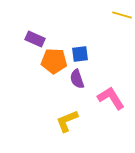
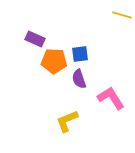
purple semicircle: moved 2 px right
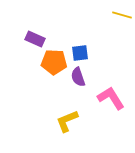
blue square: moved 1 px up
orange pentagon: moved 1 px down
purple semicircle: moved 1 px left, 2 px up
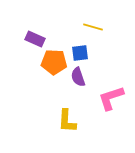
yellow line: moved 29 px left, 12 px down
pink L-shape: rotated 76 degrees counterclockwise
yellow L-shape: rotated 65 degrees counterclockwise
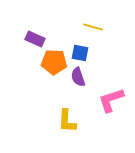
blue square: rotated 18 degrees clockwise
pink L-shape: moved 2 px down
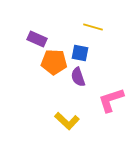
purple rectangle: moved 2 px right
yellow L-shape: rotated 50 degrees counterclockwise
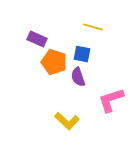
blue square: moved 2 px right, 1 px down
orange pentagon: rotated 15 degrees clockwise
